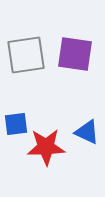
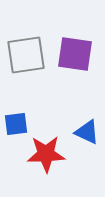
red star: moved 7 px down
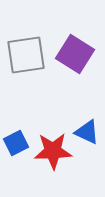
purple square: rotated 24 degrees clockwise
blue square: moved 19 px down; rotated 20 degrees counterclockwise
red star: moved 7 px right, 3 px up
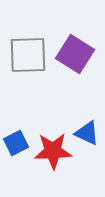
gray square: moved 2 px right; rotated 6 degrees clockwise
blue triangle: moved 1 px down
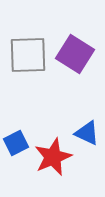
red star: moved 6 px down; rotated 21 degrees counterclockwise
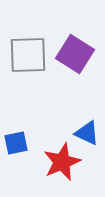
blue square: rotated 15 degrees clockwise
red star: moved 9 px right, 5 px down
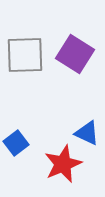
gray square: moved 3 px left
blue square: rotated 25 degrees counterclockwise
red star: moved 1 px right, 2 px down
